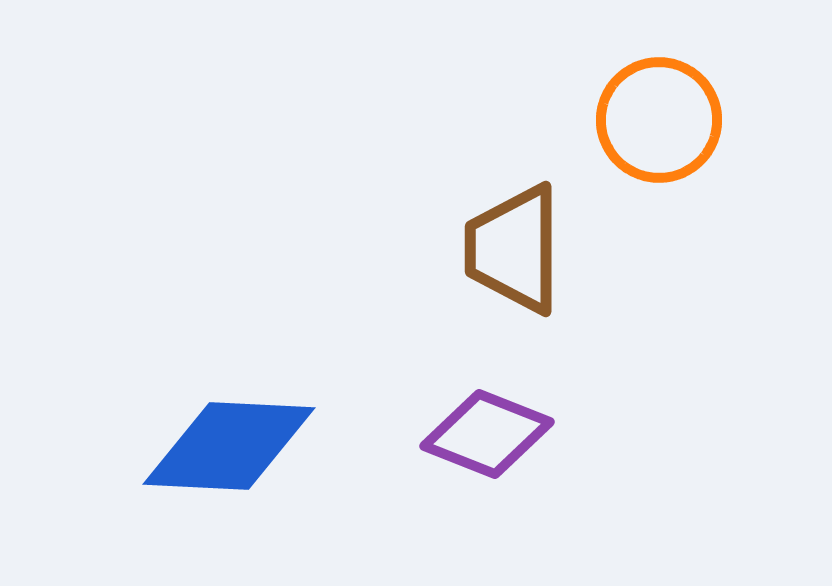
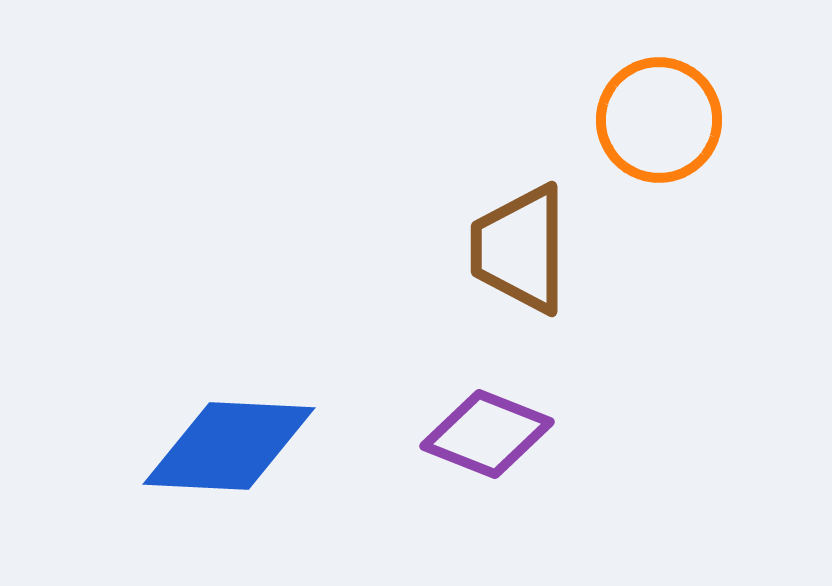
brown trapezoid: moved 6 px right
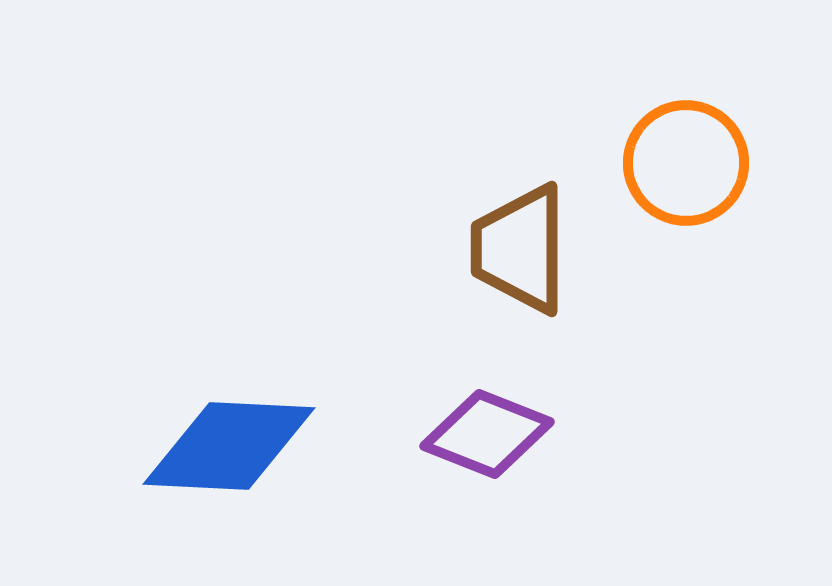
orange circle: moved 27 px right, 43 px down
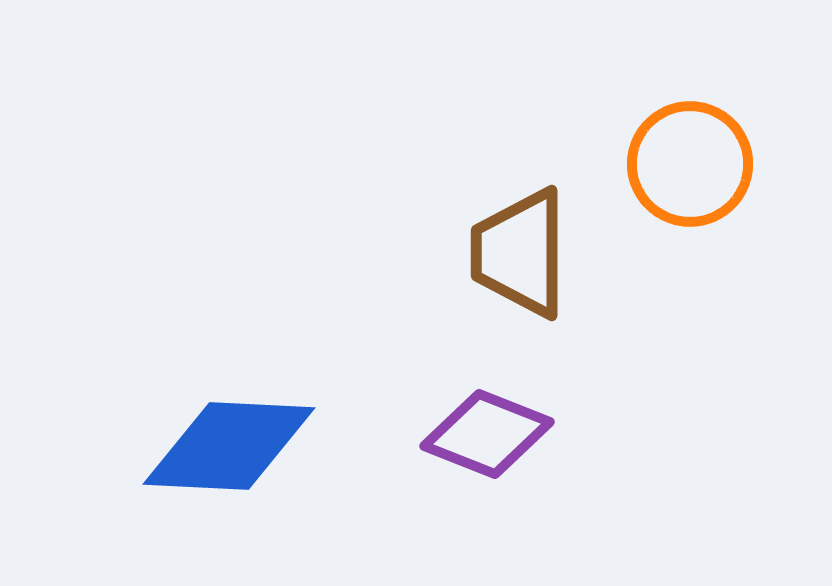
orange circle: moved 4 px right, 1 px down
brown trapezoid: moved 4 px down
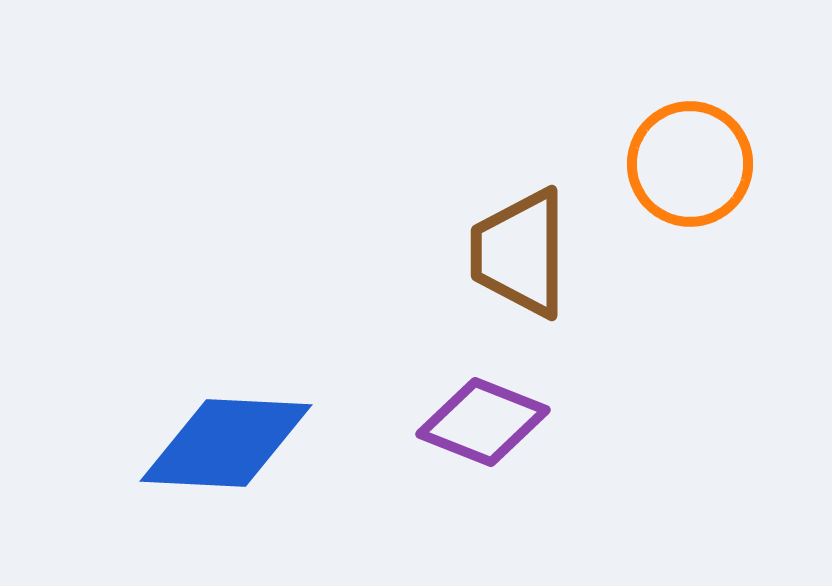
purple diamond: moved 4 px left, 12 px up
blue diamond: moved 3 px left, 3 px up
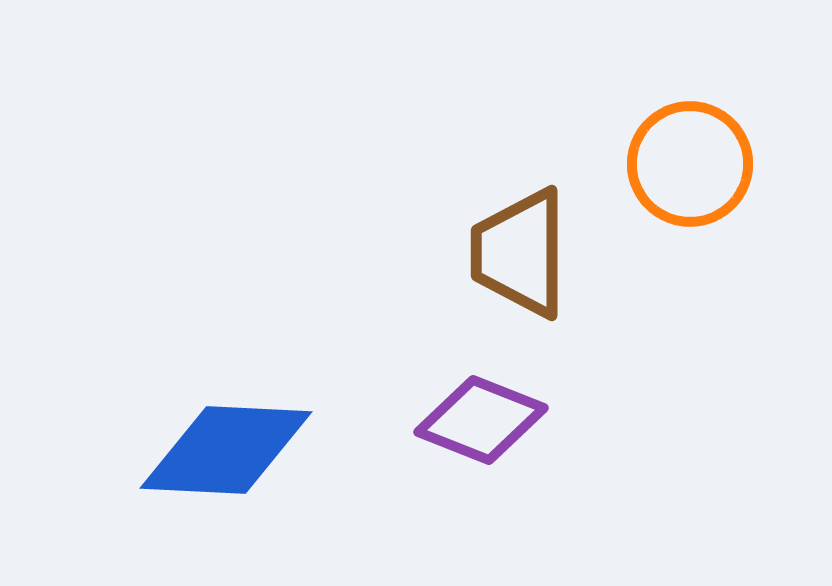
purple diamond: moved 2 px left, 2 px up
blue diamond: moved 7 px down
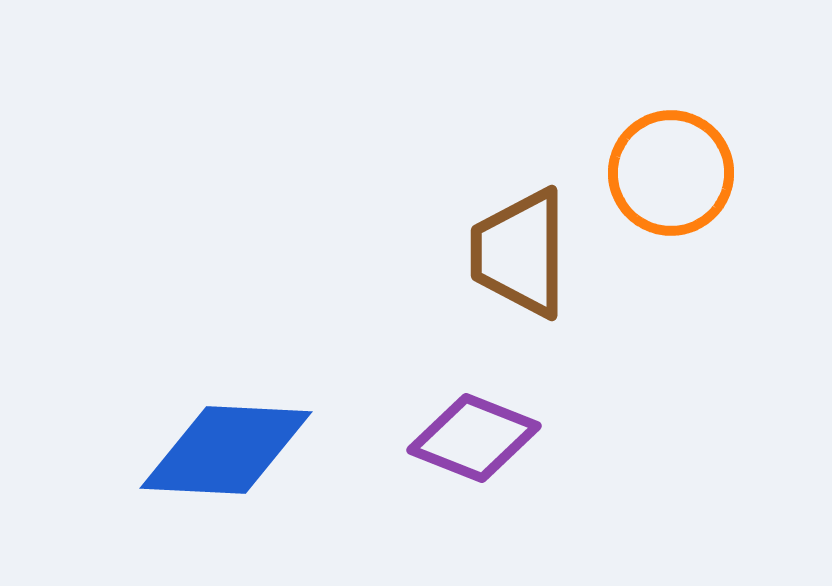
orange circle: moved 19 px left, 9 px down
purple diamond: moved 7 px left, 18 px down
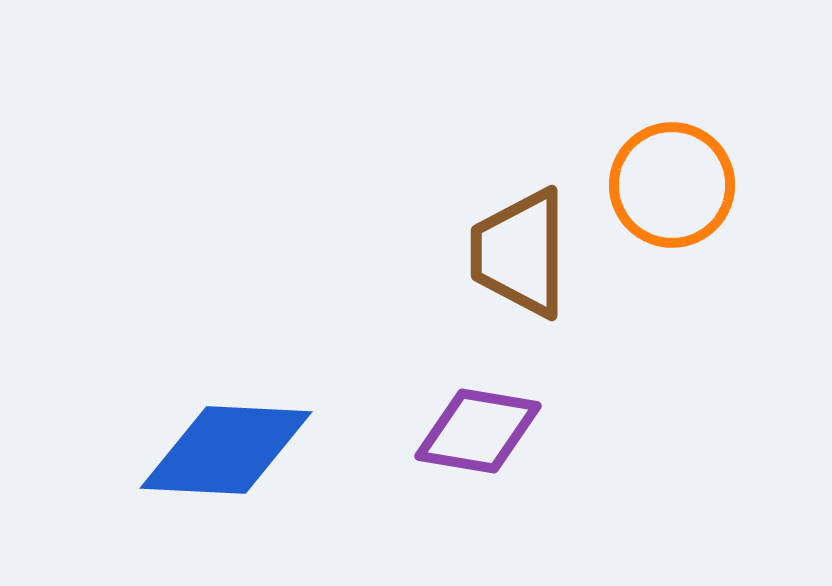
orange circle: moved 1 px right, 12 px down
purple diamond: moved 4 px right, 7 px up; rotated 12 degrees counterclockwise
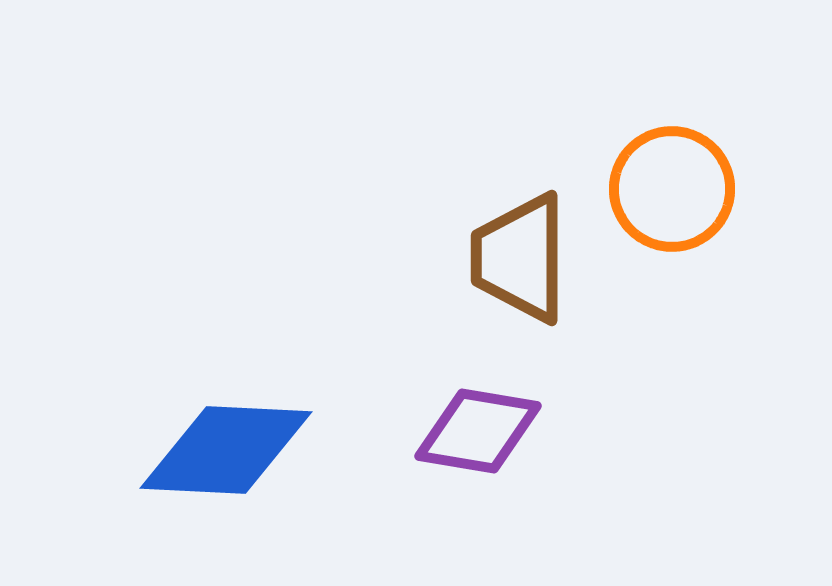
orange circle: moved 4 px down
brown trapezoid: moved 5 px down
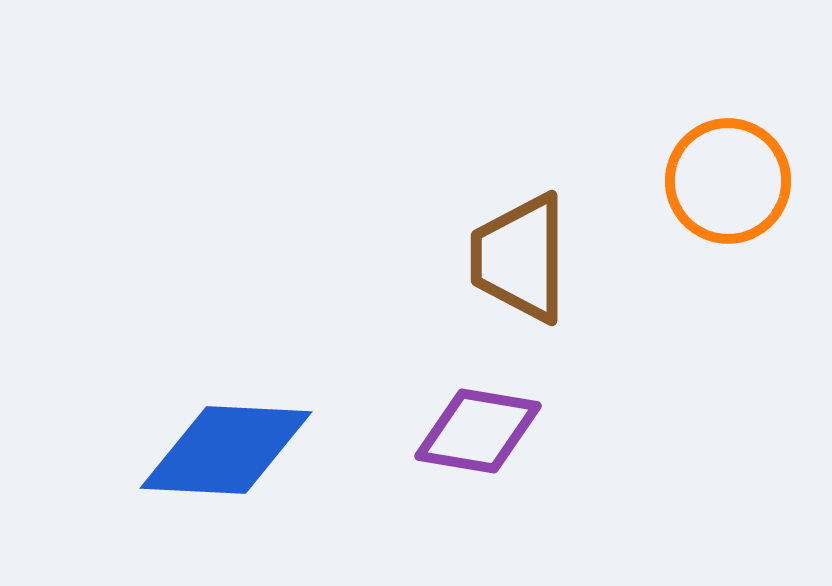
orange circle: moved 56 px right, 8 px up
